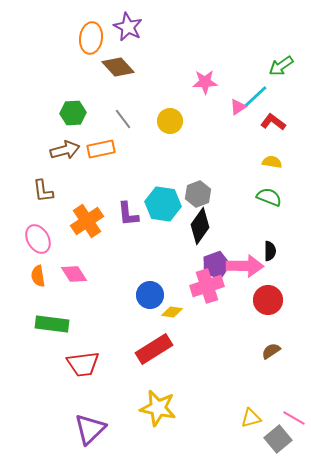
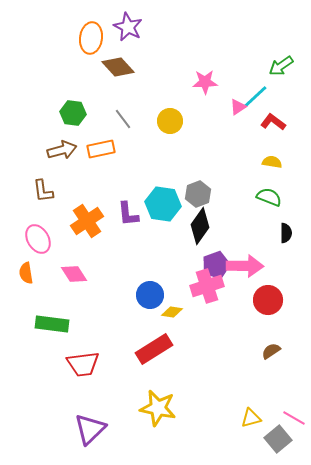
green hexagon: rotated 10 degrees clockwise
brown arrow: moved 3 px left
black semicircle: moved 16 px right, 18 px up
orange semicircle: moved 12 px left, 3 px up
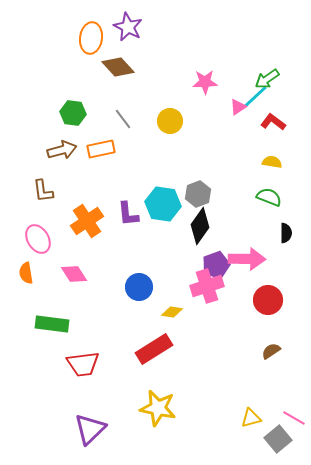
green arrow: moved 14 px left, 13 px down
pink arrow: moved 2 px right, 7 px up
blue circle: moved 11 px left, 8 px up
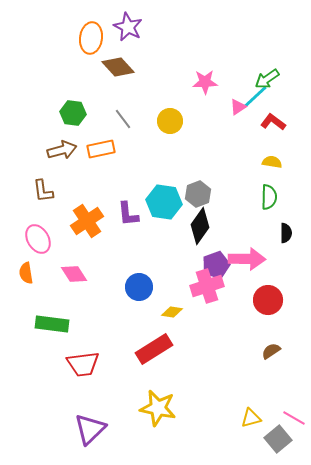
green semicircle: rotated 70 degrees clockwise
cyan hexagon: moved 1 px right, 2 px up
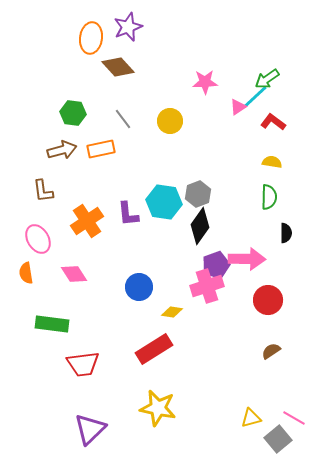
purple star: rotated 24 degrees clockwise
